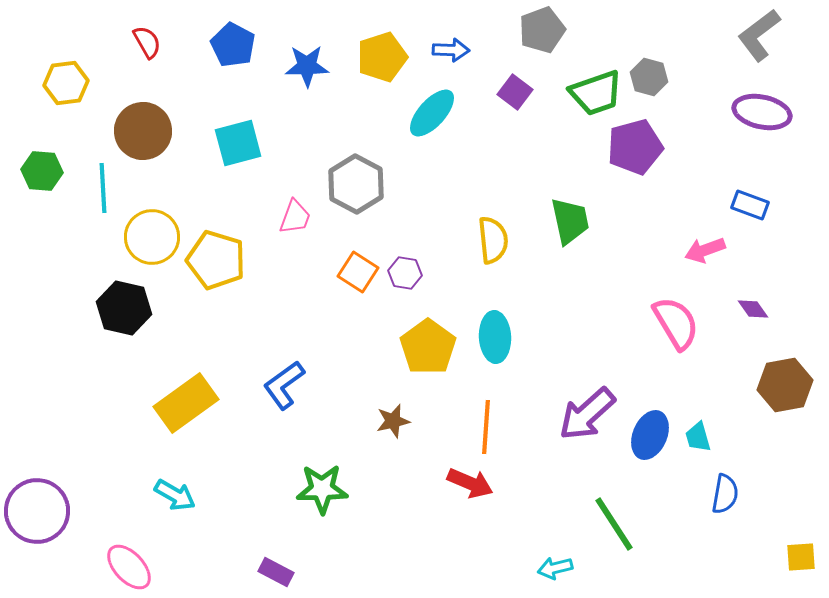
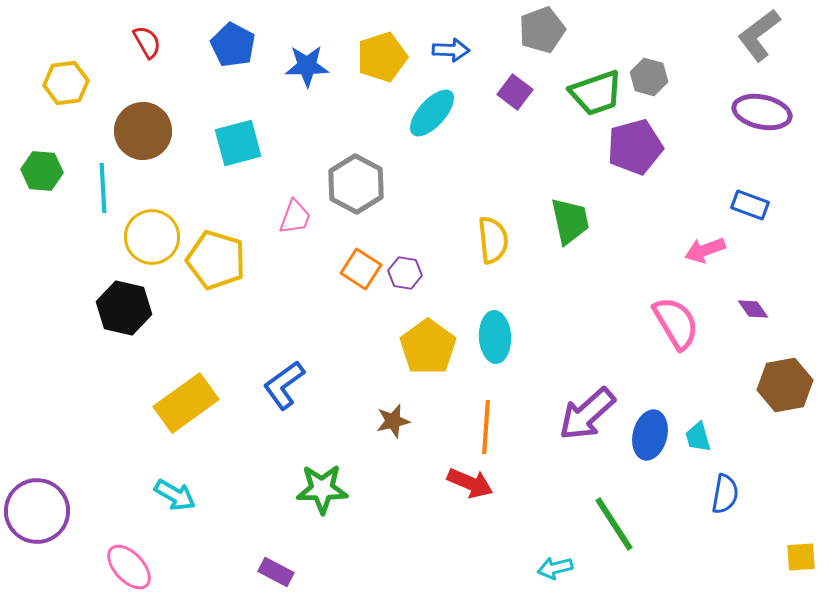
orange square at (358, 272): moved 3 px right, 3 px up
blue ellipse at (650, 435): rotated 9 degrees counterclockwise
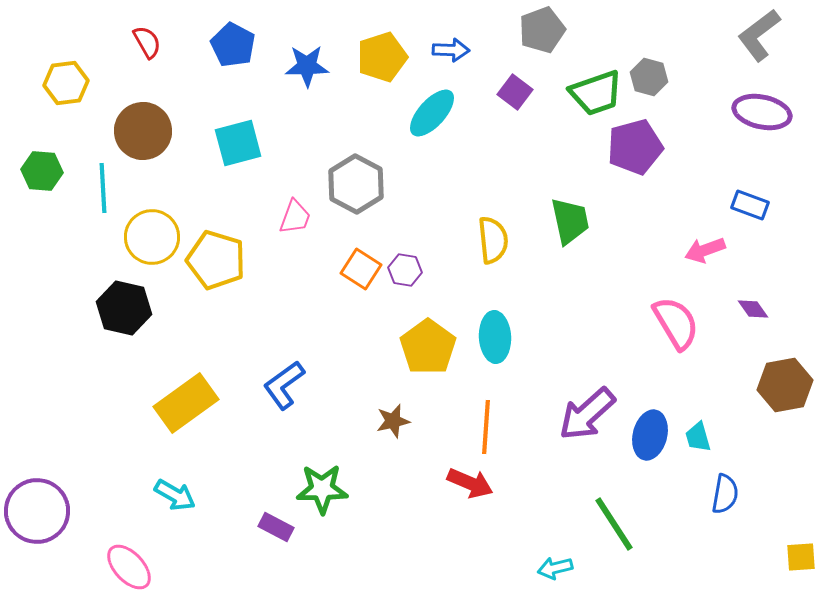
purple hexagon at (405, 273): moved 3 px up
purple rectangle at (276, 572): moved 45 px up
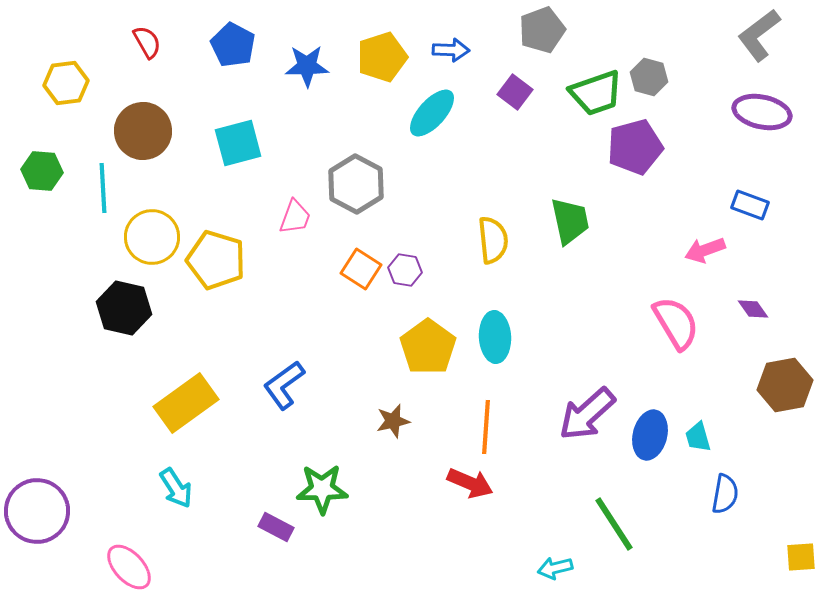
cyan arrow at (175, 495): moved 1 px right, 7 px up; rotated 27 degrees clockwise
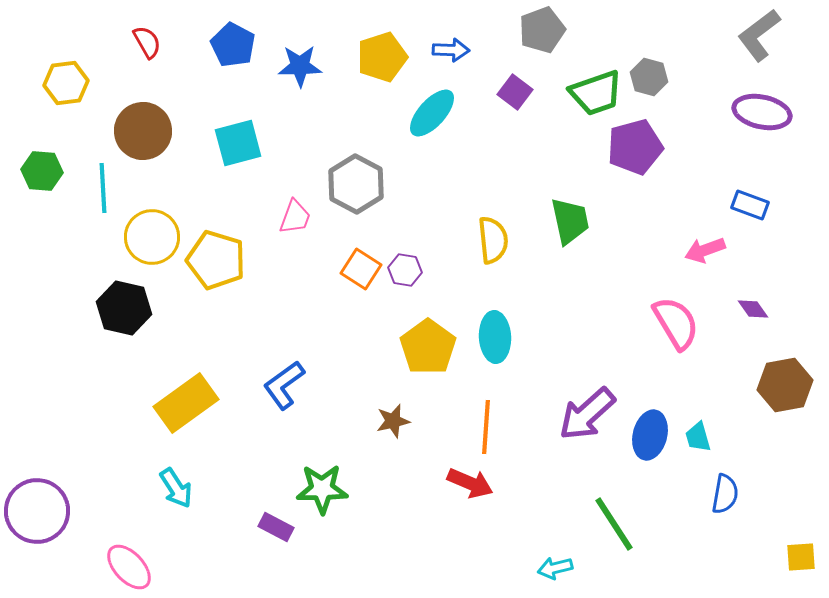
blue star at (307, 66): moved 7 px left
